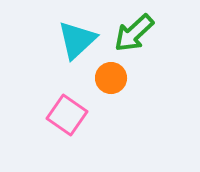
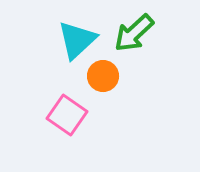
orange circle: moved 8 px left, 2 px up
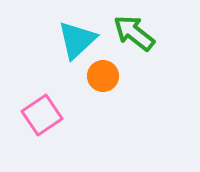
green arrow: rotated 81 degrees clockwise
pink square: moved 25 px left; rotated 21 degrees clockwise
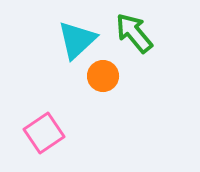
green arrow: rotated 12 degrees clockwise
pink square: moved 2 px right, 18 px down
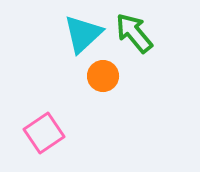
cyan triangle: moved 6 px right, 6 px up
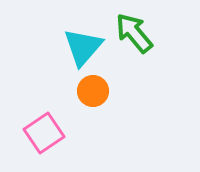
cyan triangle: moved 13 px down; rotated 6 degrees counterclockwise
orange circle: moved 10 px left, 15 px down
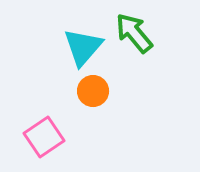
pink square: moved 4 px down
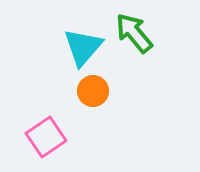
pink square: moved 2 px right
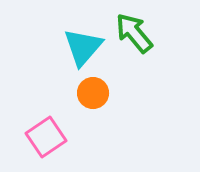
orange circle: moved 2 px down
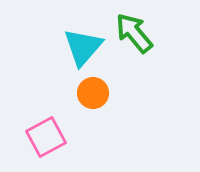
pink square: rotated 6 degrees clockwise
